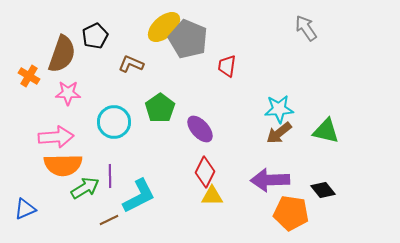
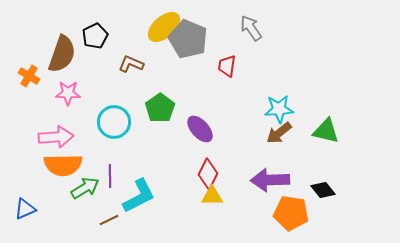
gray arrow: moved 55 px left
red diamond: moved 3 px right, 2 px down
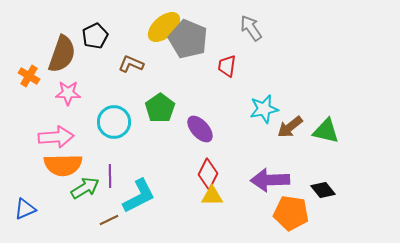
cyan star: moved 15 px left; rotated 8 degrees counterclockwise
brown arrow: moved 11 px right, 6 px up
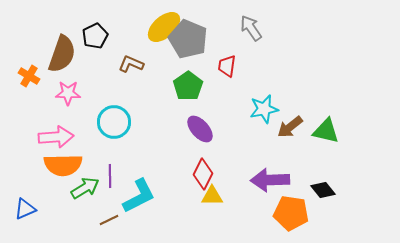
green pentagon: moved 28 px right, 22 px up
red diamond: moved 5 px left
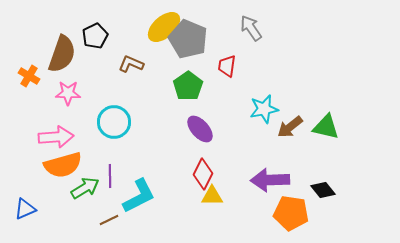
green triangle: moved 4 px up
orange semicircle: rotated 15 degrees counterclockwise
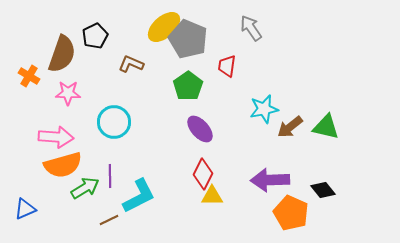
pink arrow: rotated 8 degrees clockwise
orange pentagon: rotated 16 degrees clockwise
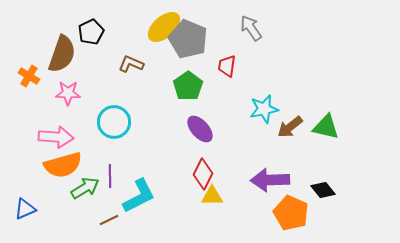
black pentagon: moved 4 px left, 4 px up
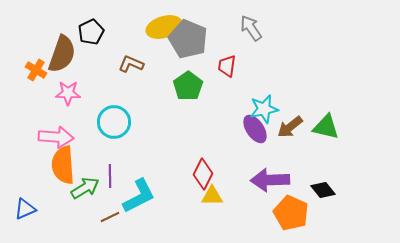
yellow ellipse: rotated 24 degrees clockwise
orange cross: moved 7 px right, 6 px up
purple ellipse: moved 55 px right; rotated 8 degrees clockwise
orange semicircle: rotated 102 degrees clockwise
brown line: moved 1 px right, 3 px up
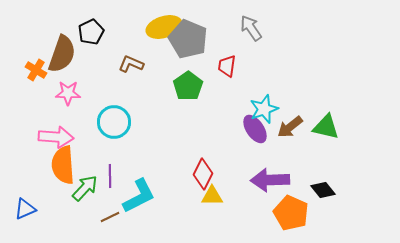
cyan star: rotated 8 degrees counterclockwise
green arrow: rotated 16 degrees counterclockwise
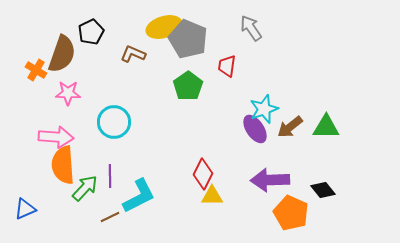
brown L-shape: moved 2 px right, 10 px up
green triangle: rotated 12 degrees counterclockwise
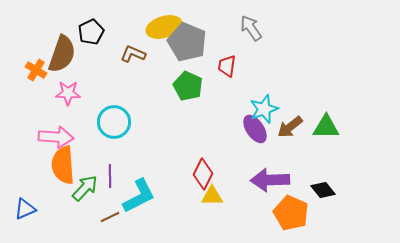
gray pentagon: moved 1 px left, 3 px down
green pentagon: rotated 12 degrees counterclockwise
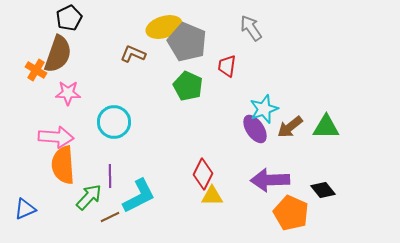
black pentagon: moved 22 px left, 14 px up
brown semicircle: moved 4 px left
green arrow: moved 4 px right, 9 px down
